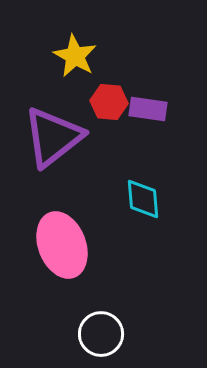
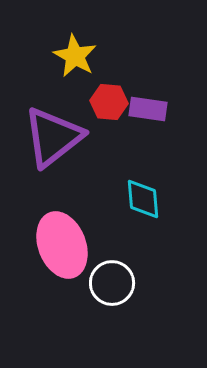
white circle: moved 11 px right, 51 px up
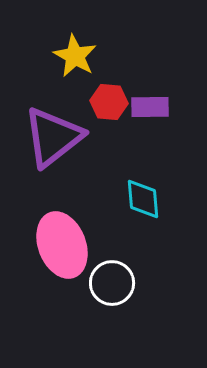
purple rectangle: moved 2 px right, 2 px up; rotated 9 degrees counterclockwise
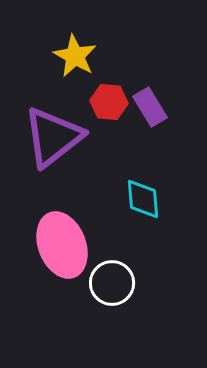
purple rectangle: rotated 60 degrees clockwise
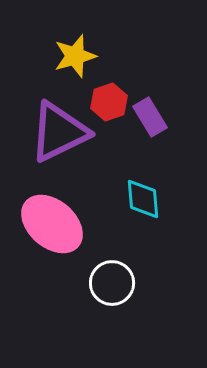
yellow star: rotated 27 degrees clockwise
red hexagon: rotated 24 degrees counterclockwise
purple rectangle: moved 10 px down
purple triangle: moved 6 px right, 5 px up; rotated 12 degrees clockwise
pink ellipse: moved 10 px left, 21 px up; rotated 28 degrees counterclockwise
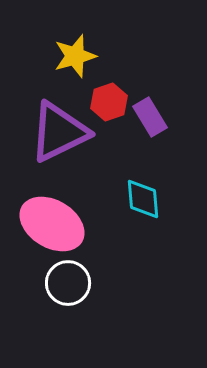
pink ellipse: rotated 10 degrees counterclockwise
white circle: moved 44 px left
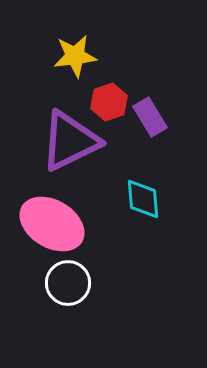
yellow star: rotated 9 degrees clockwise
purple triangle: moved 11 px right, 9 px down
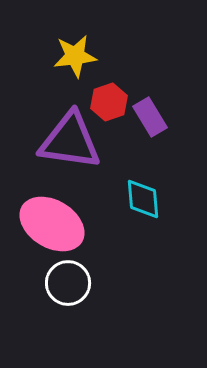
purple triangle: rotated 34 degrees clockwise
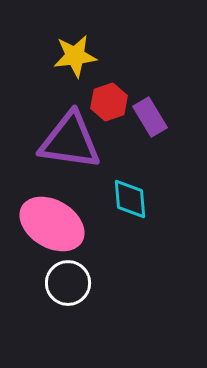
cyan diamond: moved 13 px left
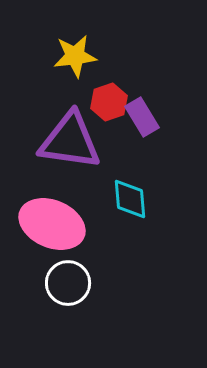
purple rectangle: moved 8 px left
pink ellipse: rotated 8 degrees counterclockwise
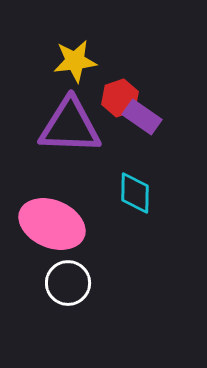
yellow star: moved 5 px down
red hexagon: moved 11 px right, 4 px up
purple rectangle: rotated 24 degrees counterclockwise
purple triangle: moved 15 px up; rotated 6 degrees counterclockwise
cyan diamond: moved 5 px right, 6 px up; rotated 6 degrees clockwise
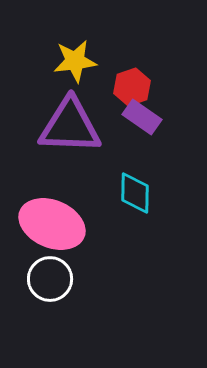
red hexagon: moved 12 px right, 11 px up
white circle: moved 18 px left, 4 px up
